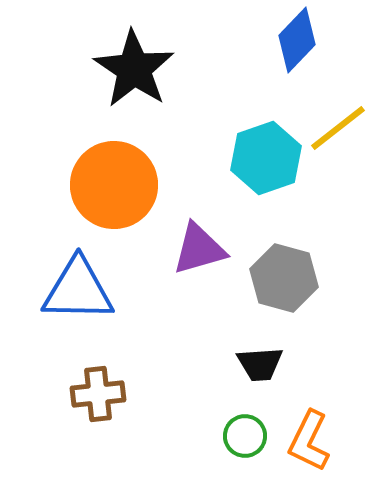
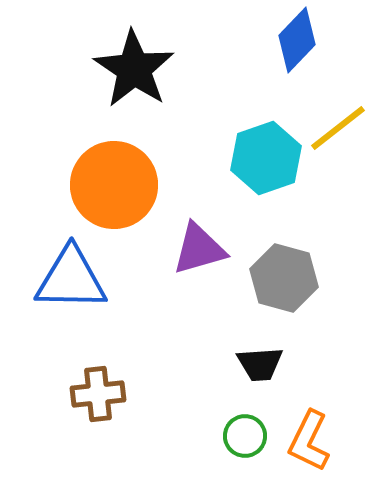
blue triangle: moved 7 px left, 11 px up
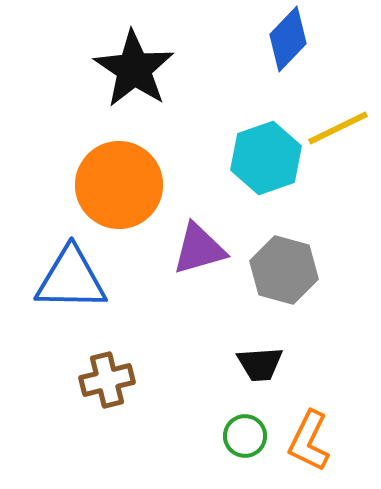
blue diamond: moved 9 px left, 1 px up
yellow line: rotated 12 degrees clockwise
orange circle: moved 5 px right
gray hexagon: moved 8 px up
brown cross: moved 9 px right, 14 px up; rotated 8 degrees counterclockwise
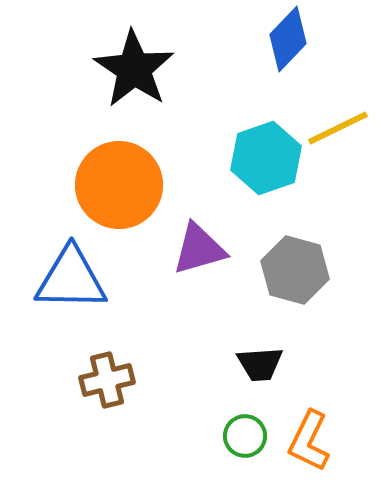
gray hexagon: moved 11 px right
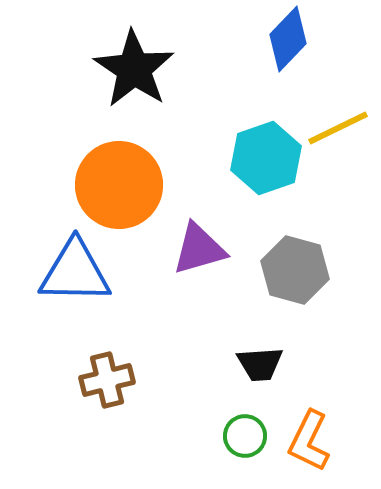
blue triangle: moved 4 px right, 7 px up
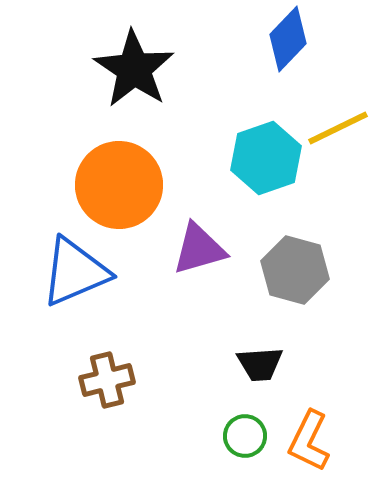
blue triangle: rotated 24 degrees counterclockwise
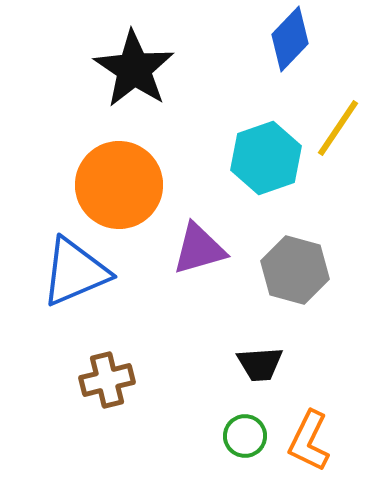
blue diamond: moved 2 px right
yellow line: rotated 30 degrees counterclockwise
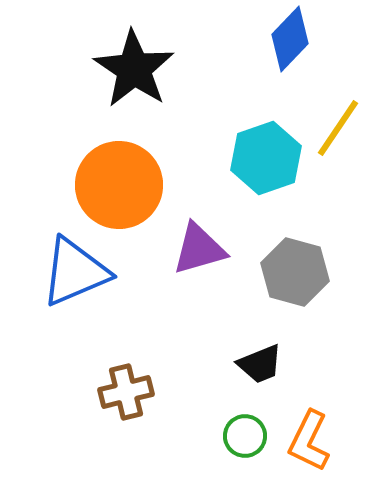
gray hexagon: moved 2 px down
black trapezoid: rotated 18 degrees counterclockwise
brown cross: moved 19 px right, 12 px down
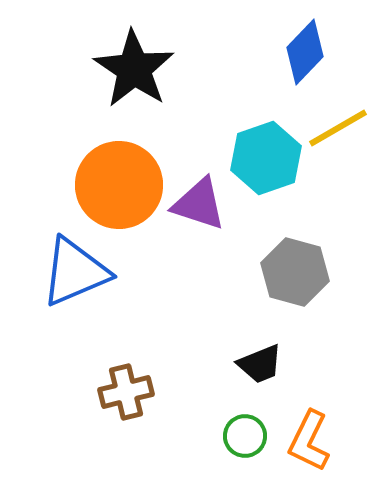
blue diamond: moved 15 px right, 13 px down
yellow line: rotated 26 degrees clockwise
purple triangle: moved 45 px up; rotated 34 degrees clockwise
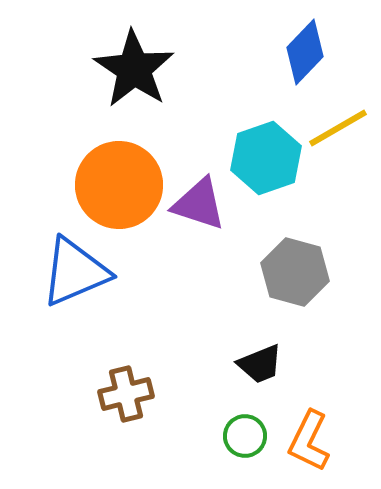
brown cross: moved 2 px down
